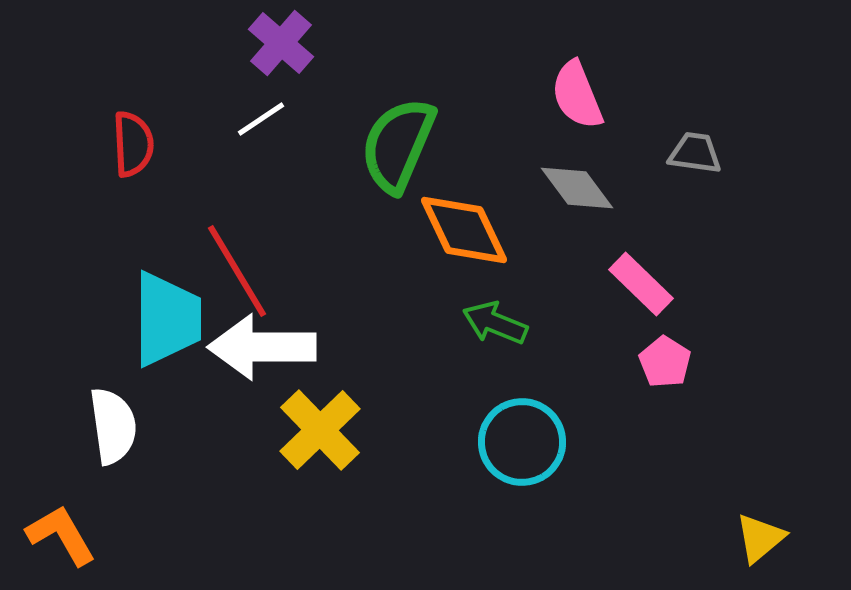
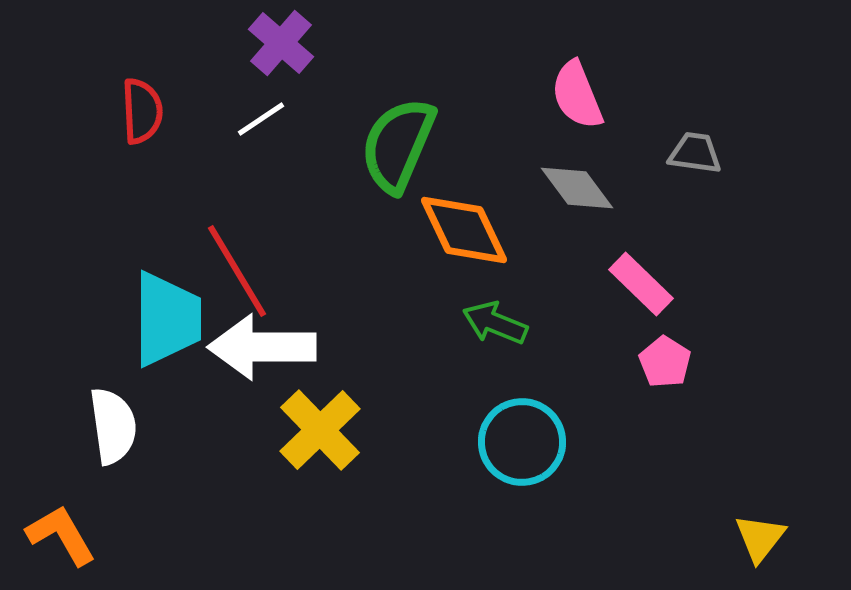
red semicircle: moved 9 px right, 33 px up
yellow triangle: rotated 12 degrees counterclockwise
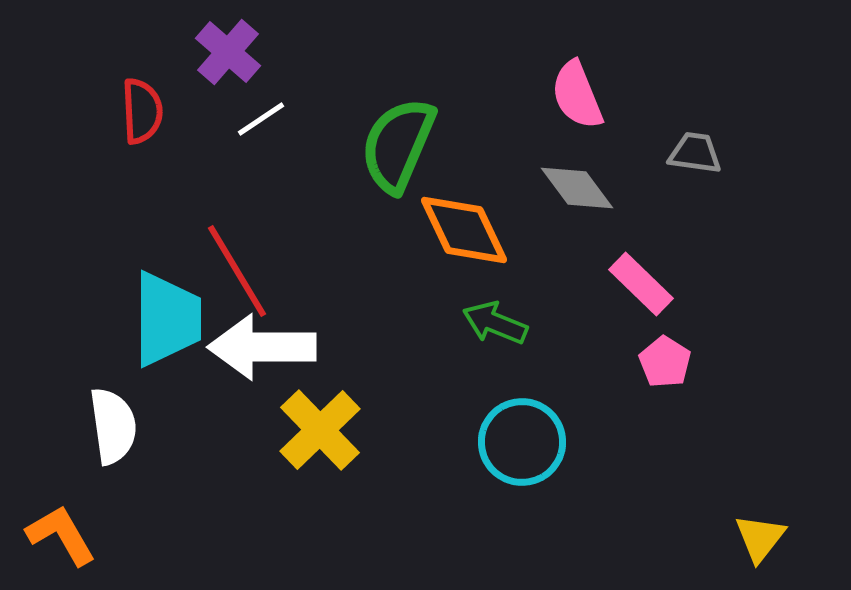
purple cross: moved 53 px left, 9 px down
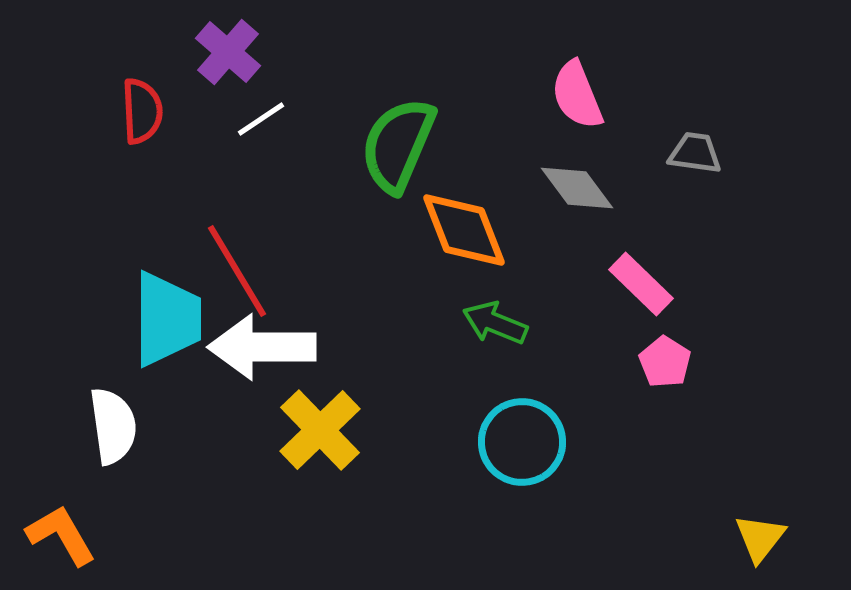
orange diamond: rotated 4 degrees clockwise
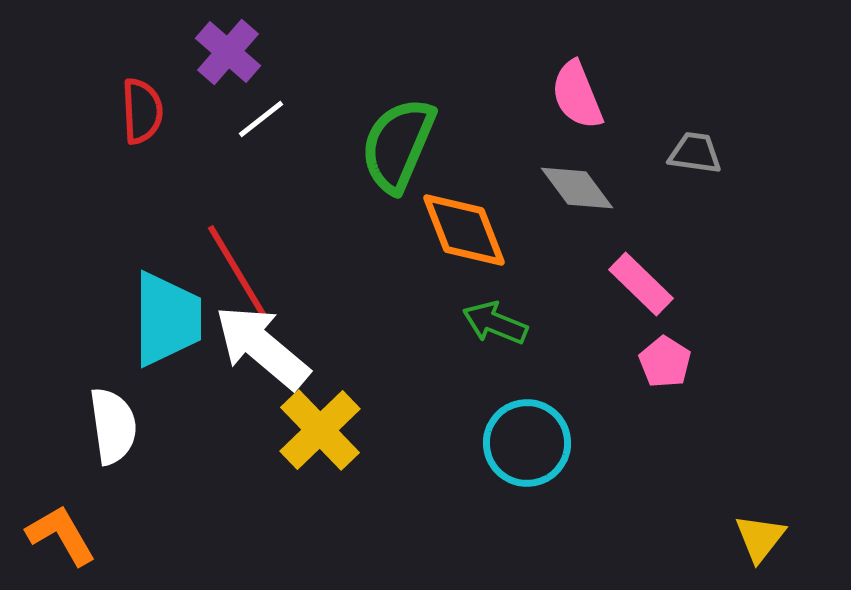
white line: rotated 4 degrees counterclockwise
white arrow: rotated 40 degrees clockwise
cyan circle: moved 5 px right, 1 px down
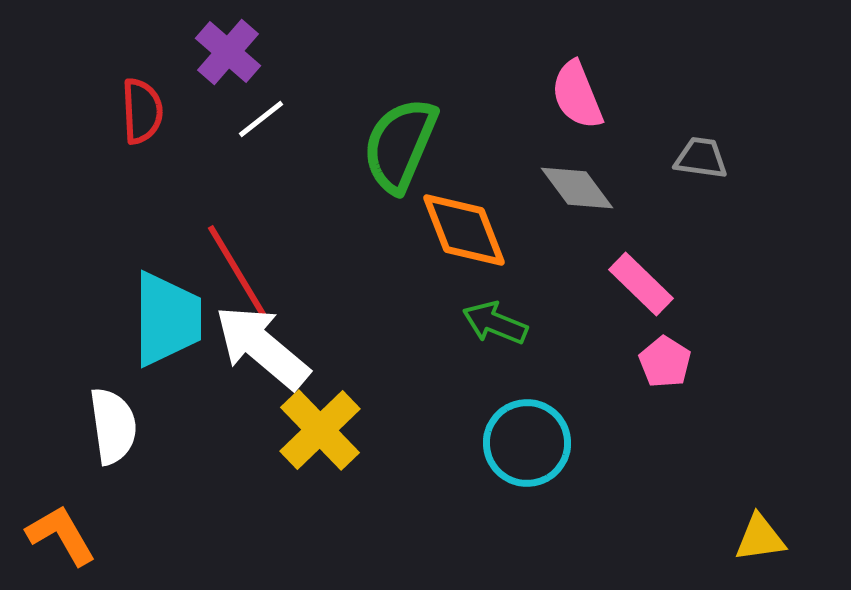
green semicircle: moved 2 px right
gray trapezoid: moved 6 px right, 5 px down
yellow triangle: rotated 44 degrees clockwise
